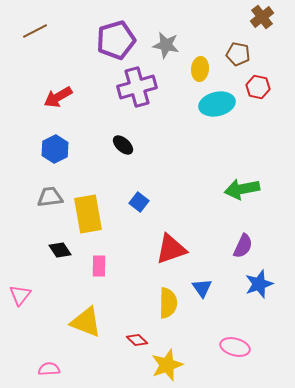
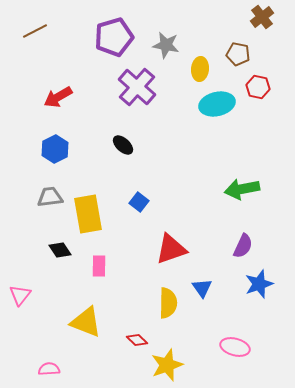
purple pentagon: moved 2 px left, 3 px up
purple cross: rotated 33 degrees counterclockwise
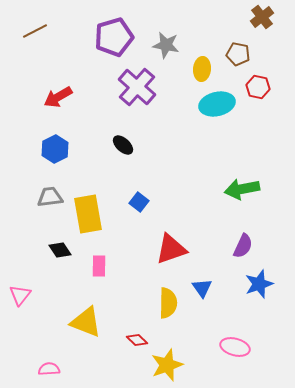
yellow ellipse: moved 2 px right
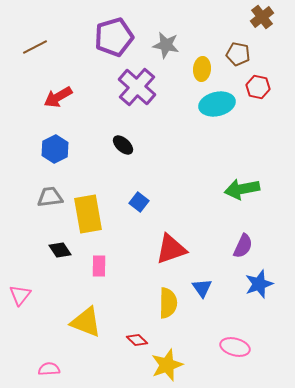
brown line: moved 16 px down
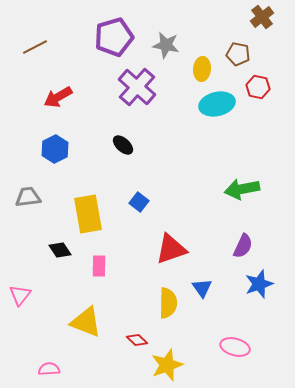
gray trapezoid: moved 22 px left
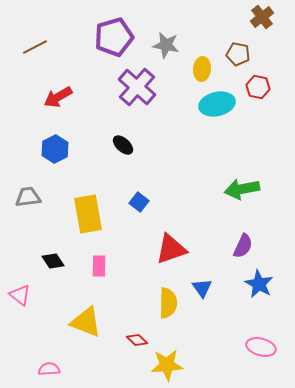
black diamond: moved 7 px left, 11 px down
blue star: rotated 24 degrees counterclockwise
pink triangle: rotated 30 degrees counterclockwise
pink ellipse: moved 26 px right
yellow star: rotated 16 degrees clockwise
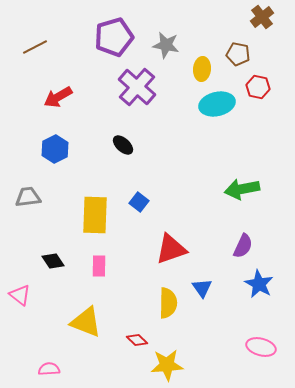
yellow rectangle: moved 7 px right, 1 px down; rotated 12 degrees clockwise
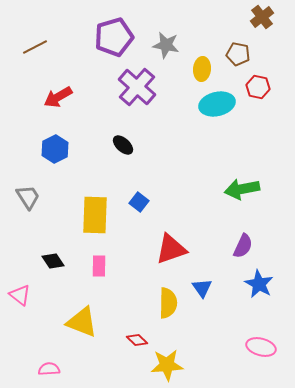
gray trapezoid: rotated 64 degrees clockwise
yellow triangle: moved 4 px left
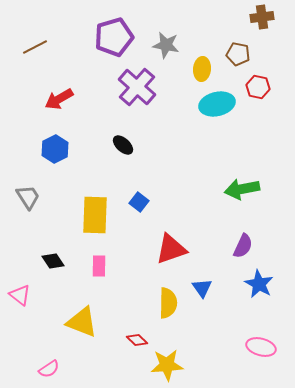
brown cross: rotated 30 degrees clockwise
red arrow: moved 1 px right, 2 px down
pink semicircle: rotated 150 degrees clockwise
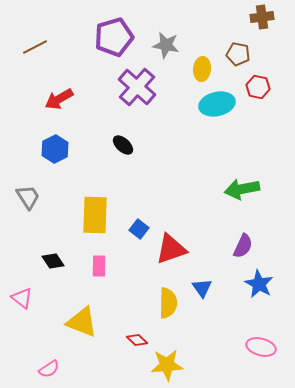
blue square: moved 27 px down
pink triangle: moved 2 px right, 3 px down
